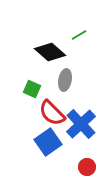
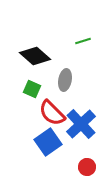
green line: moved 4 px right, 6 px down; rotated 14 degrees clockwise
black diamond: moved 15 px left, 4 px down
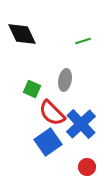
black diamond: moved 13 px left, 22 px up; rotated 24 degrees clockwise
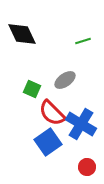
gray ellipse: rotated 45 degrees clockwise
blue cross: rotated 16 degrees counterclockwise
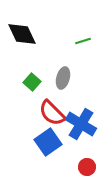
gray ellipse: moved 2 px left, 2 px up; rotated 40 degrees counterclockwise
green square: moved 7 px up; rotated 18 degrees clockwise
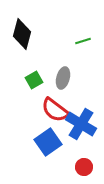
black diamond: rotated 40 degrees clockwise
green square: moved 2 px right, 2 px up; rotated 18 degrees clockwise
red semicircle: moved 3 px right, 3 px up; rotated 8 degrees counterclockwise
red circle: moved 3 px left
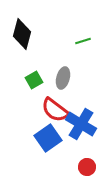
blue square: moved 4 px up
red circle: moved 3 px right
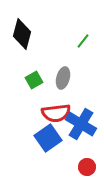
green line: rotated 35 degrees counterclockwise
red semicircle: moved 1 px right, 3 px down; rotated 44 degrees counterclockwise
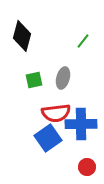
black diamond: moved 2 px down
green square: rotated 18 degrees clockwise
blue cross: rotated 32 degrees counterclockwise
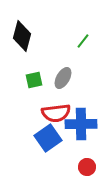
gray ellipse: rotated 15 degrees clockwise
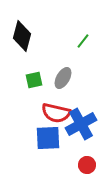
red semicircle: rotated 20 degrees clockwise
blue cross: rotated 28 degrees counterclockwise
blue square: rotated 32 degrees clockwise
red circle: moved 2 px up
